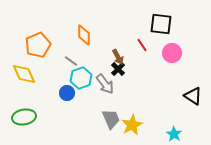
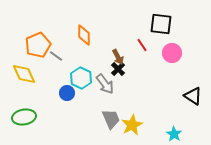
gray line: moved 15 px left, 5 px up
cyan hexagon: rotated 15 degrees counterclockwise
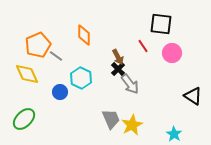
red line: moved 1 px right, 1 px down
yellow diamond: moved 3 px right
gray arrow: moved 25 px right
blue circle: moved 7 px left, 1 px up
green ellipse: moved 2 px down; rotated 35 degrees counterclockwise
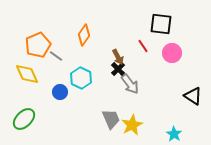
orange diamond: rotated 35 degrees clockwise
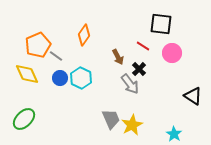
red line: rotated 24 degrees counterclockwise
black cross: moved 21 px right
blue circle: moved 14 px up
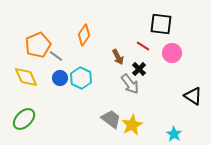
yellow diamond: moved 1 px left, 3 px down
gray trapezoid: rotated 30 degrees counterclockwise
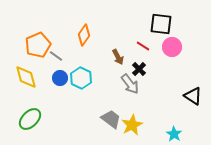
pink circle: moved 6 px up
yellow diamond: rotated 10 degrees clockwise
green ellipse: moved 6 px right
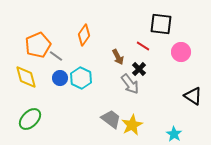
pink circle: moved 9 px right, 5 px down
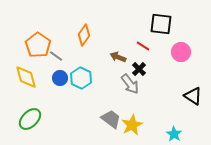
orange pentagon: rotated 15 degrees counterclockwise
brown arrow: rotated 140 degrees clockwise
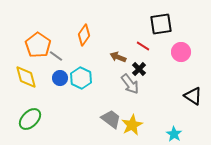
black square: rotated 15 degrees counterclockwise
